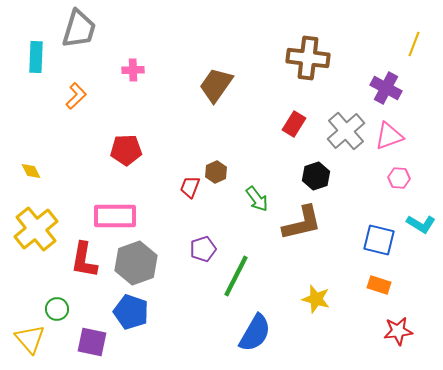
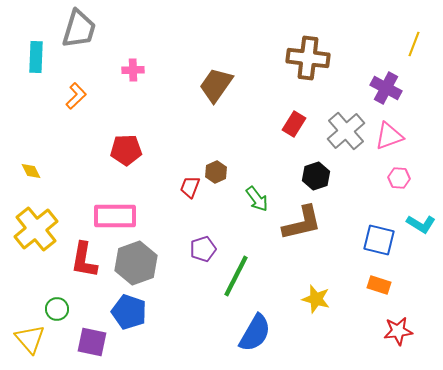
blue pentagon: moved 2 px left
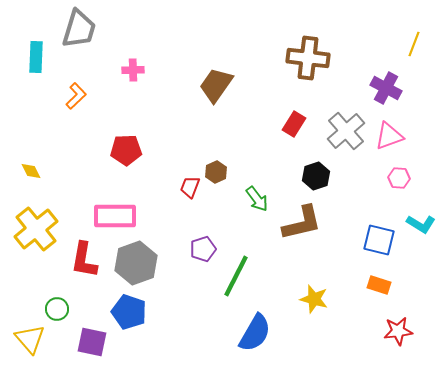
yellow star: moved 2 px left
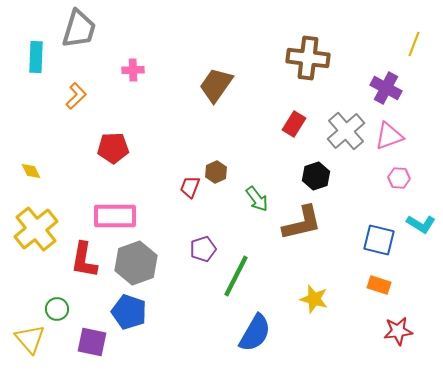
red pentagon: moved 13 px left, 2 px up
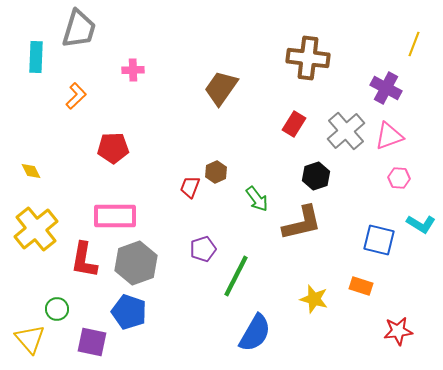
brown trapezoid: moved 5 px right, 3 px down
orange rectangle: moved 18 px left, 1 px down
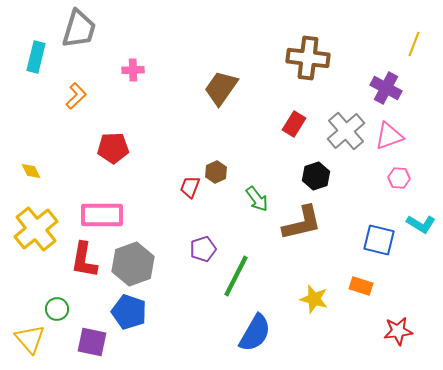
cyan rectangle: rotated 12 degrees clockwise
pink rectangle: moved 13 px left, 1 px up
gray hexagon: moved 3 px left, 1 px down
